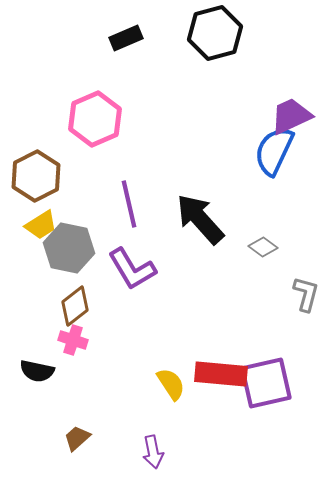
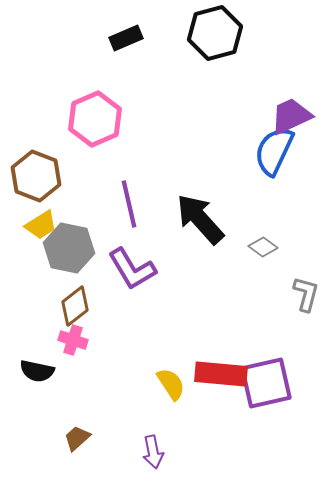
brown hexagon: rotated 12 degrees counterclockwise
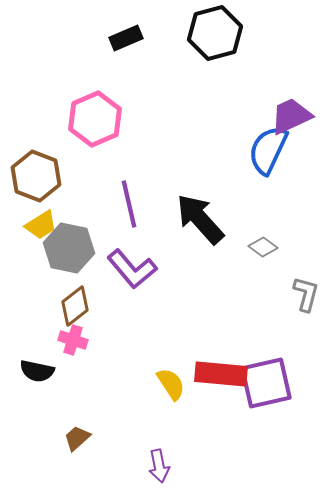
blue semicircle: moved 6 px left, 1 px up
purple L-shape: rotated 9 degrees counterclockwise
purple arrow: moved 6 px right, 14 px down
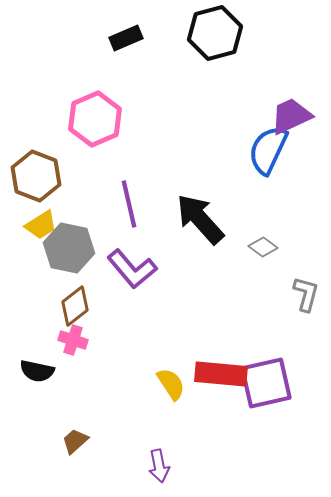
brown trapezoid: moved 2 px left, 3 px down
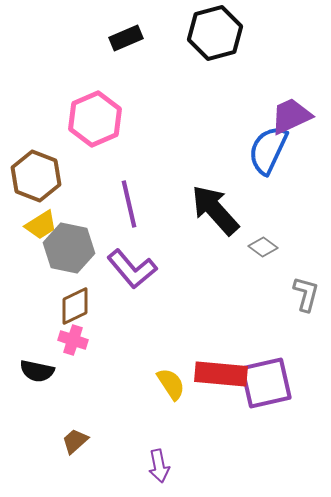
black arrow: moved 15 px right, 9 px up
brown diamond: rotated 12 degrees clockwise
